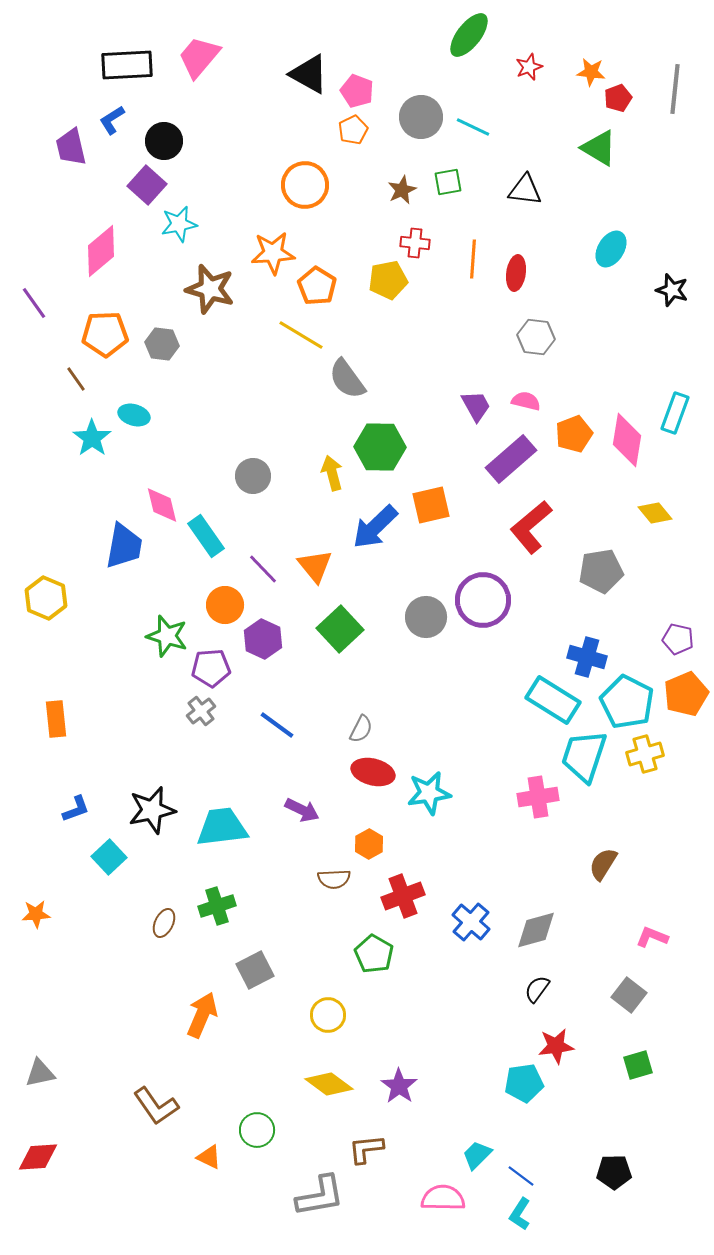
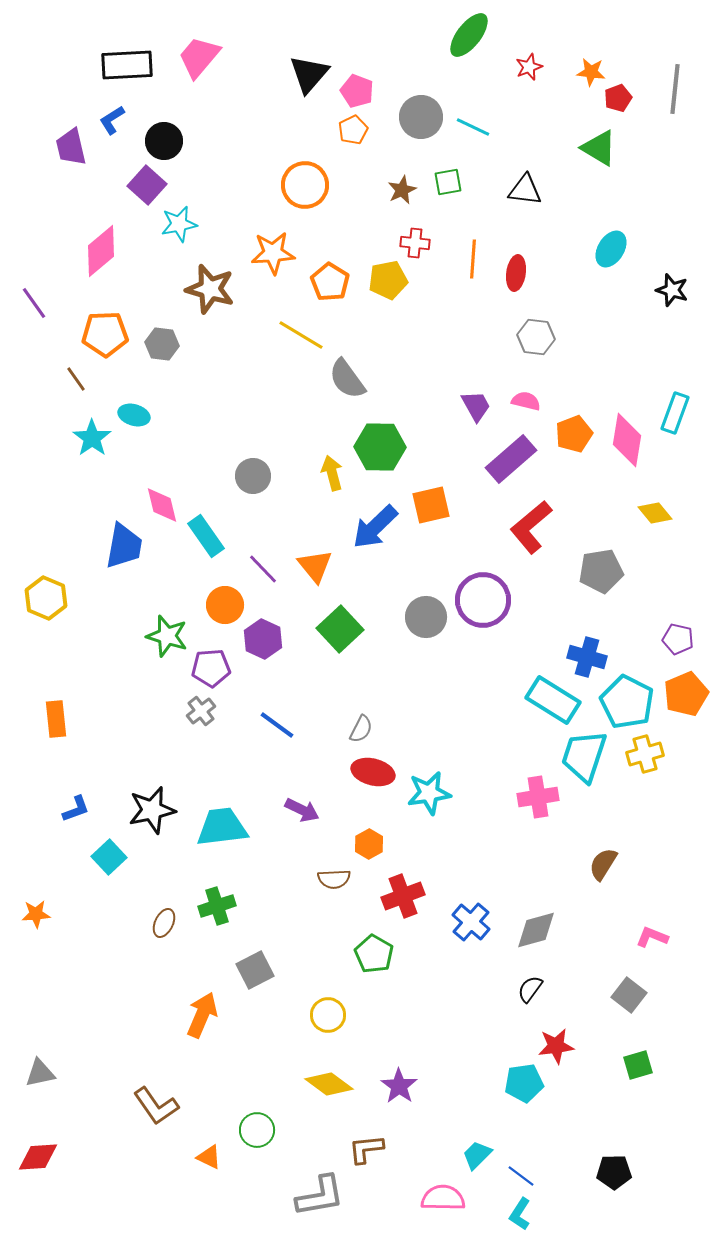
black triangle at (309, 74): rotated 42 degrees clockwise
orange pentagon at (317, 286): moved 13 px right, 4 px up
black semicircle at (537, 989): moved 7 px left
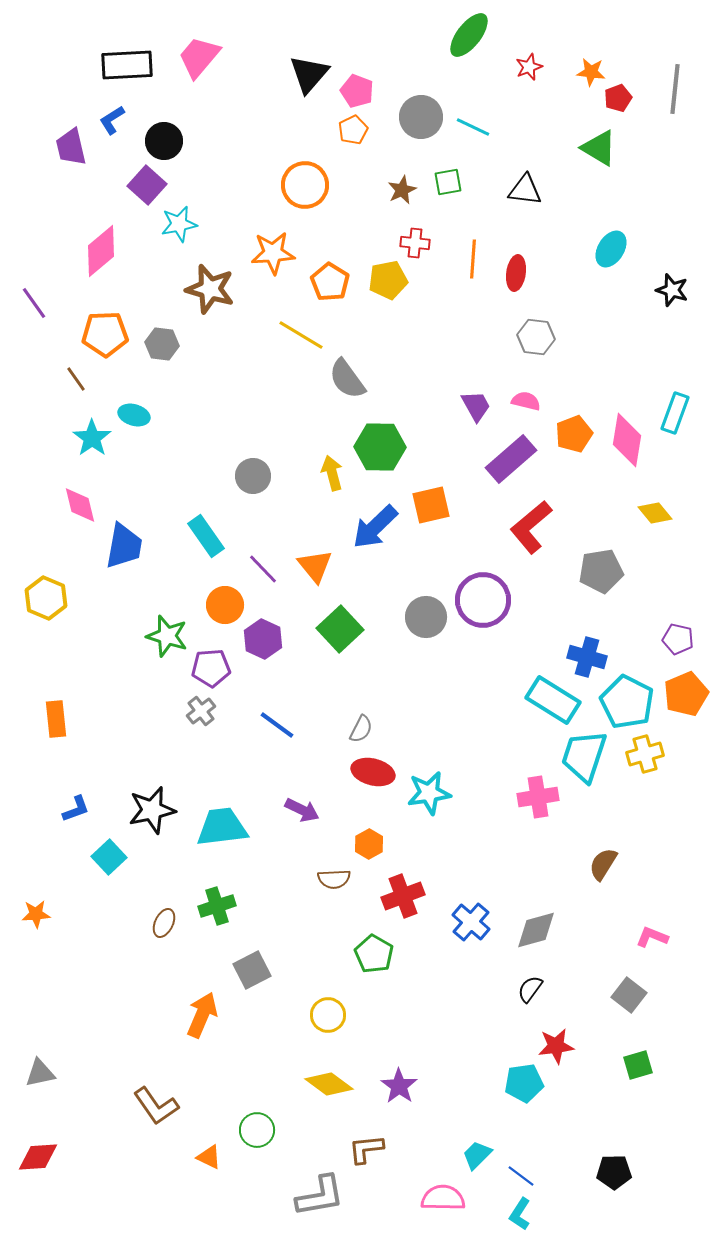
pink diamond at (162, 505): moved 82 px left
gray square at (255, 970): moved 3 px left
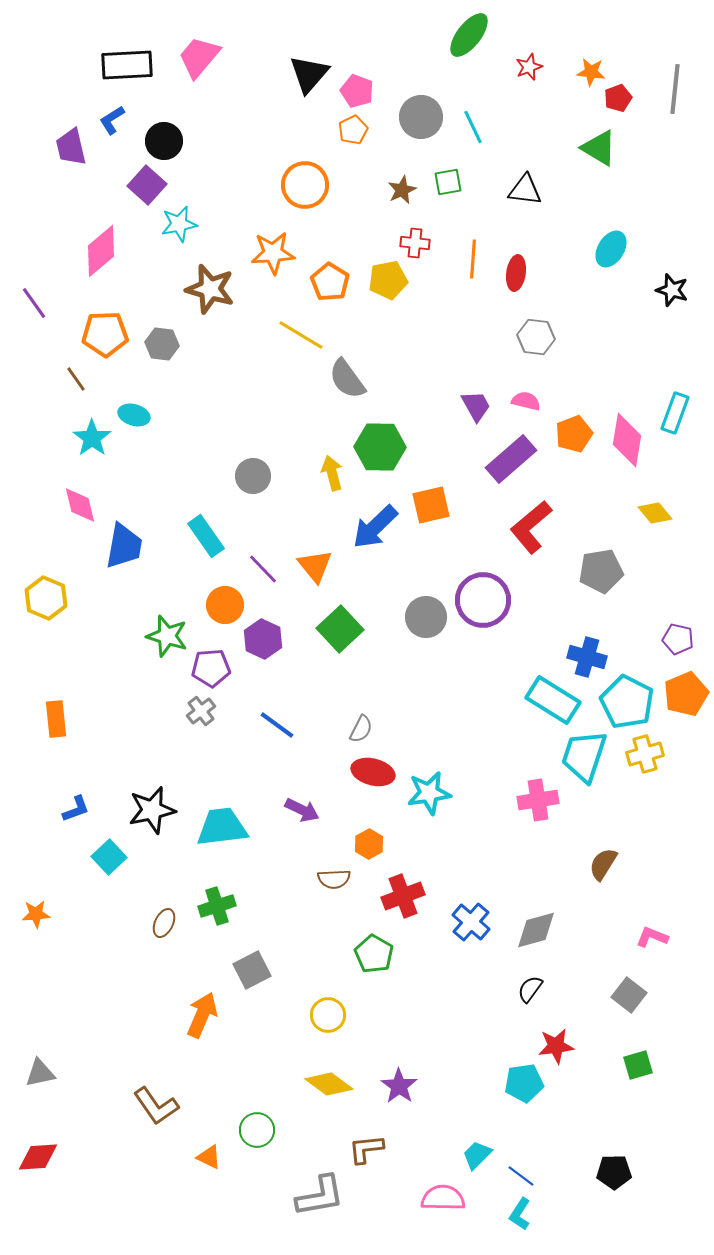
cyan line at (473, 127): rotated 40 degrees clockwise
pink cross at (538, 797): moved 3 px down
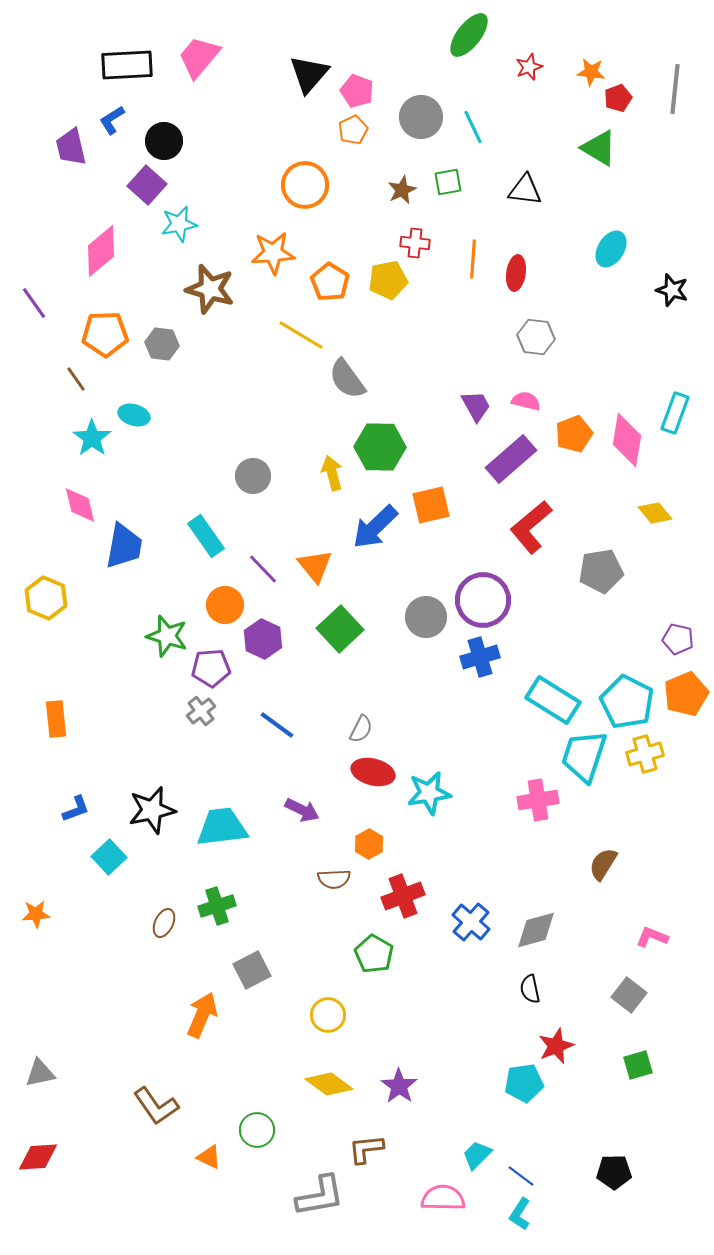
blue cross at (587, 657): moved 107 px left; rotated 33 degrees counterclockwise
black semicircle at (530, 989): rotated 48 degrees counterclockwise
red star at (556, 1046): rotated 15 degrees counterclockwise
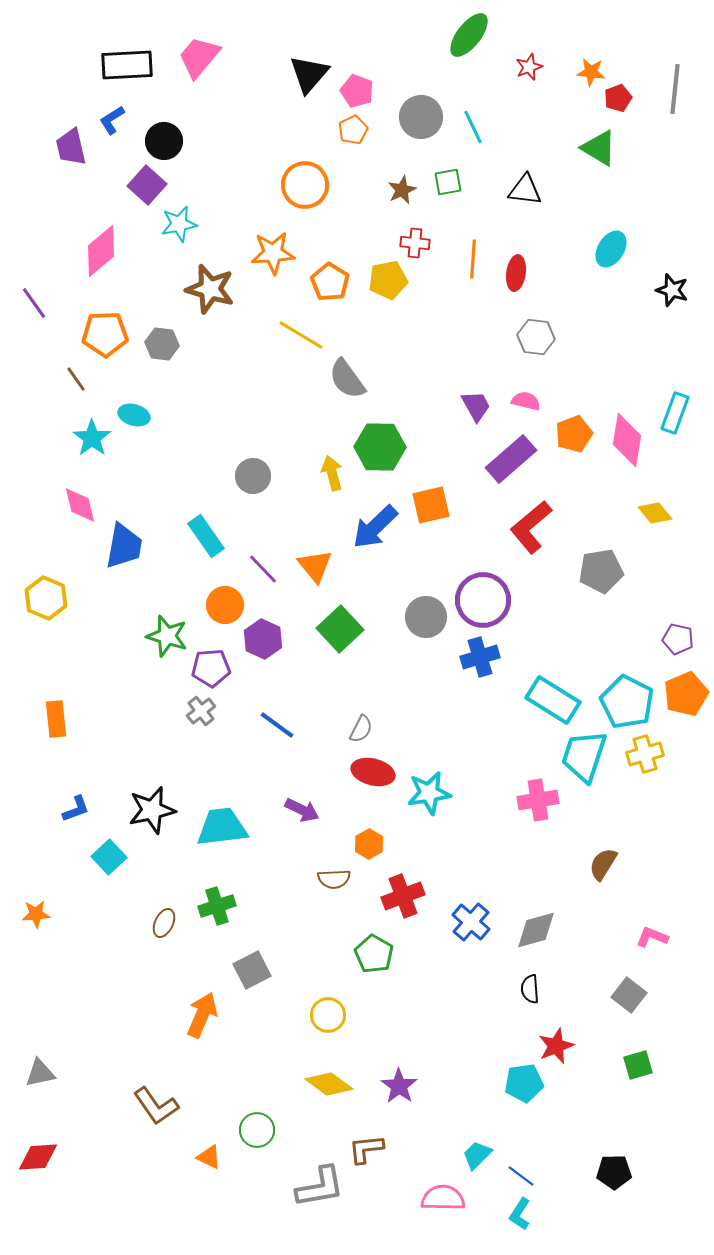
black semicircle at (530, 989): rotated 8 degrees clockwise
gray L-shape at (320, 1196): moved 9 px up
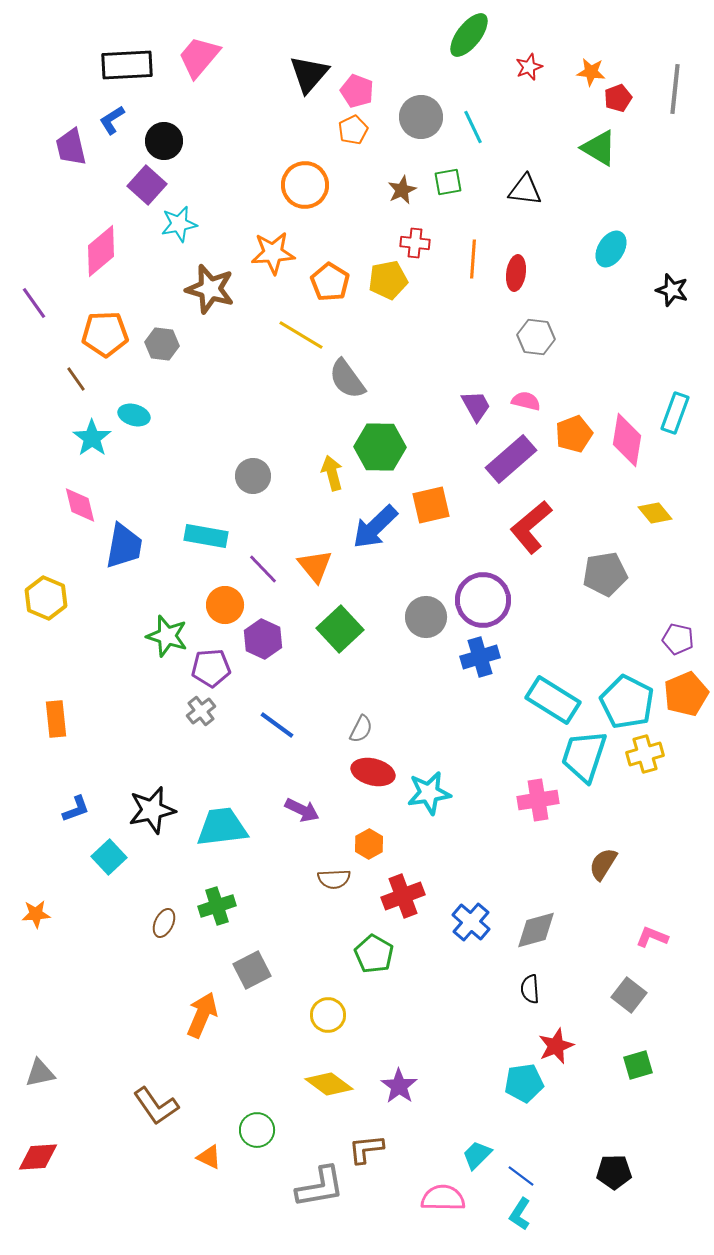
cyan rectangle at (206, 536): rotated 45 degrees counterclockwise
gray pentagon at (601, 571): moved 4 px right, 3 px down
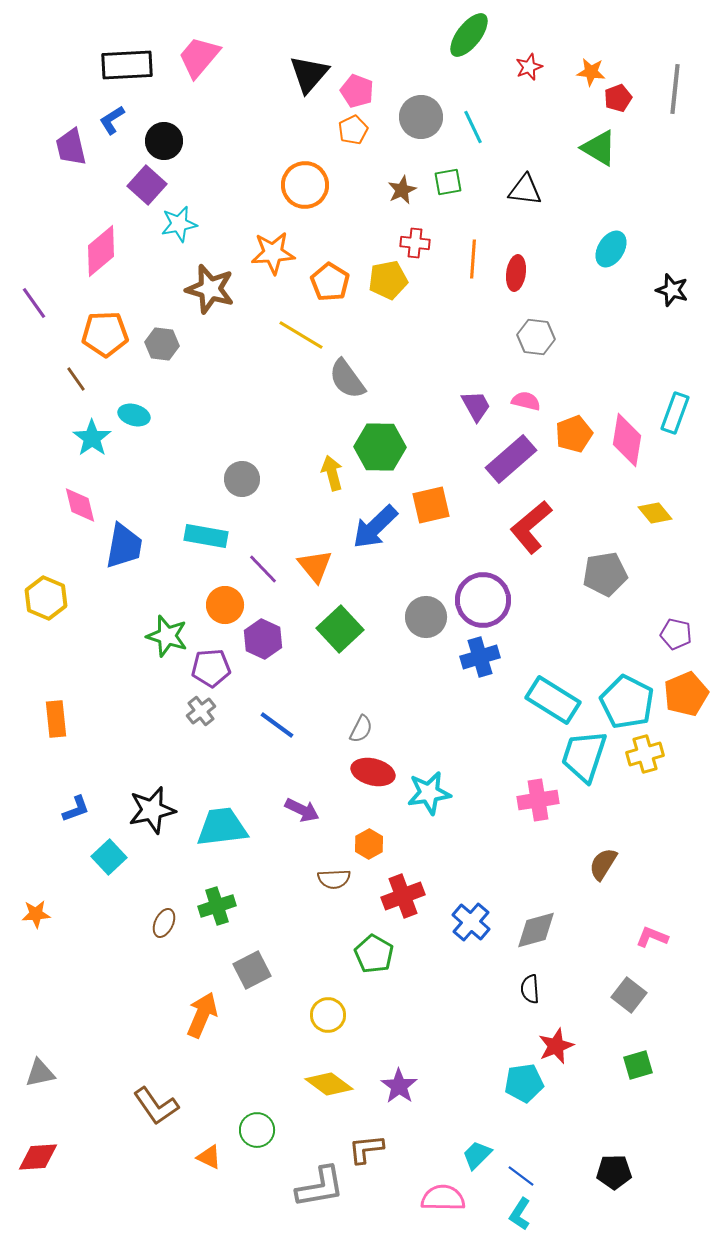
gray circle at (253, 476): moved 11 px left, 3 px down
purple pentagon at (678, 639): moved 2 px left, 5 px up
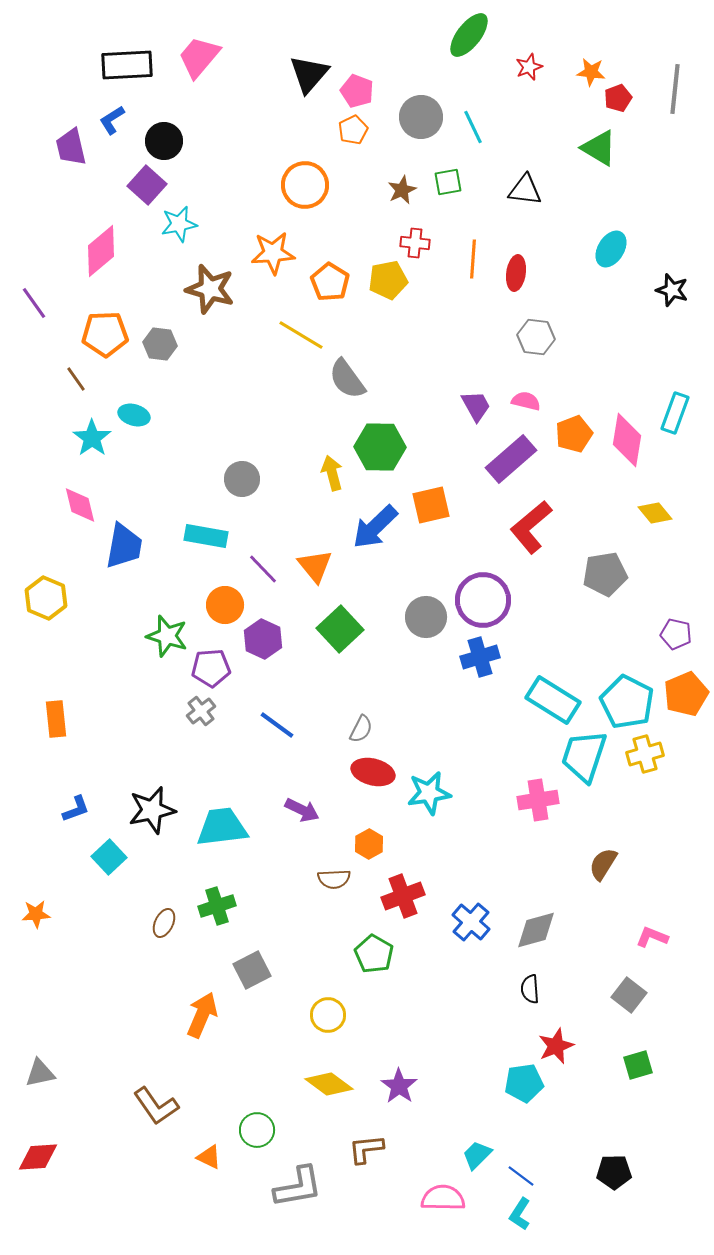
gray hexagon at (162, 344): moved 2 px left
gray L-shape at (320, 1187): moved 22 px left
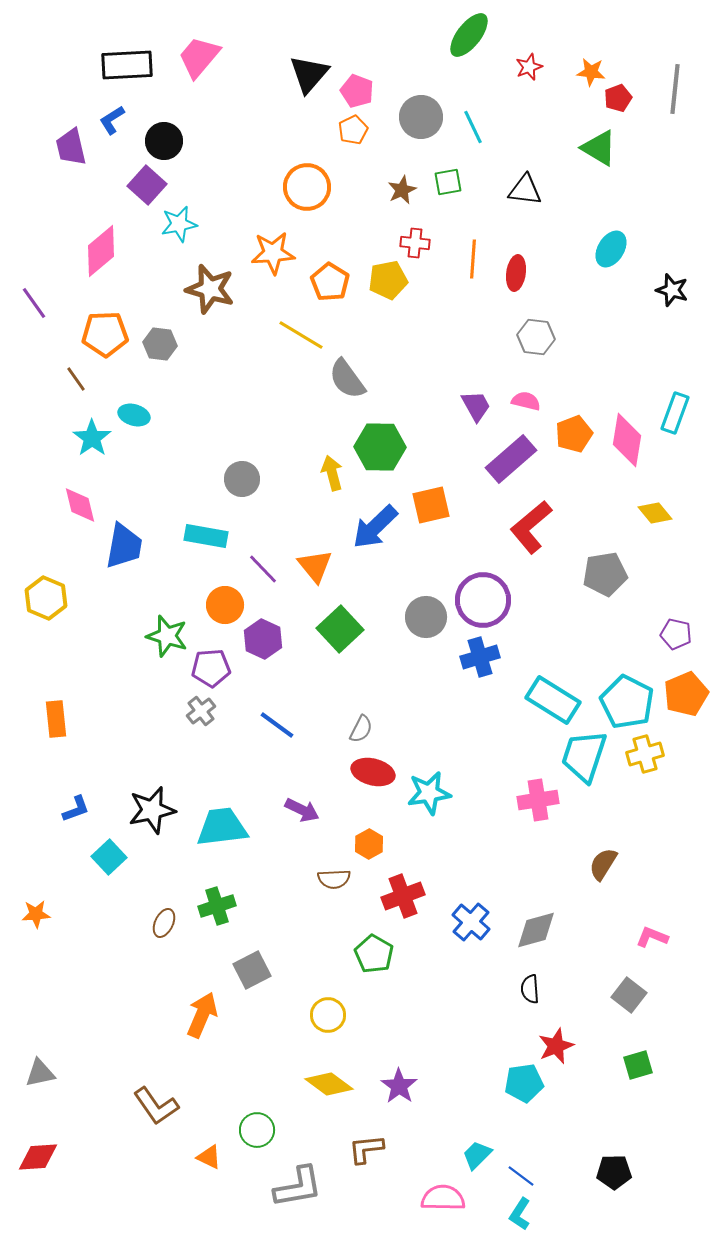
orange circle at (305, 185): moved 2 px right, 2 px down
